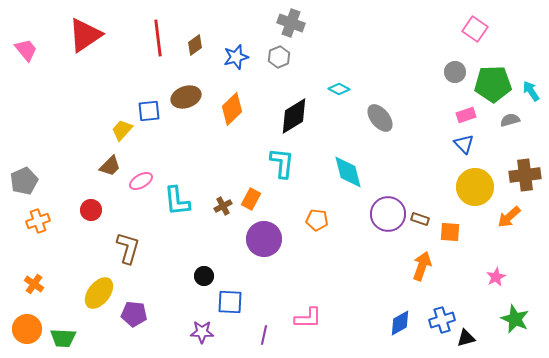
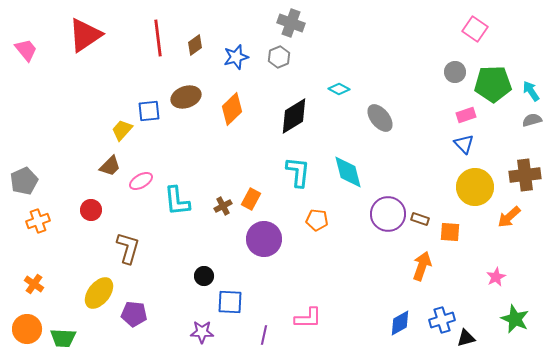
gray semicircle at (510, 120): moved 22 px right
cyan L-shape at (282, 163): moved 16 px right, 9 px down
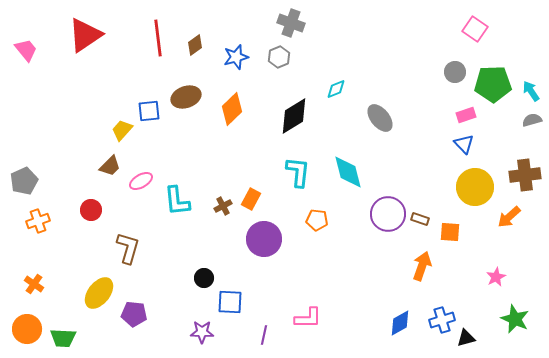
cyan diamond at (339, 89): moved 3 px left; rotated 50 degrees counterclockwise
black circle at (204, 276): moved 2 px down
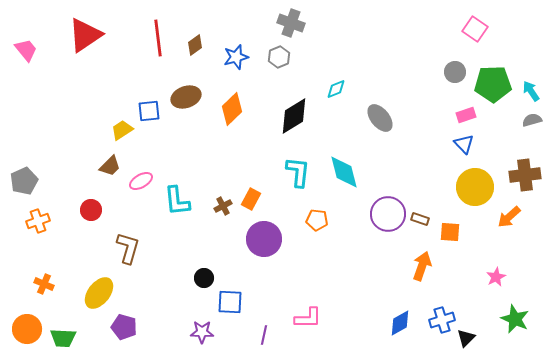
yellow trapezoid at (122, 130): rotated 15 degrees clockwise
cyan diamond at (348, 172): moved 4 px left
orange cross at (34, 284): moved 10 px right; rotated 12 degrees counterclockwise
purple pentagon at (134, 314): moved 10 px left, 13 px down; rotated 10 degrees clockwise
black triangle at (466, 338): rotated 30 degrees counterclockwise
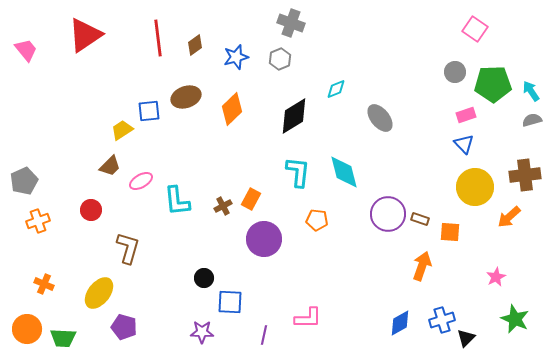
gray hexagon at (279, 57): moved 1 px right, 2 px down
